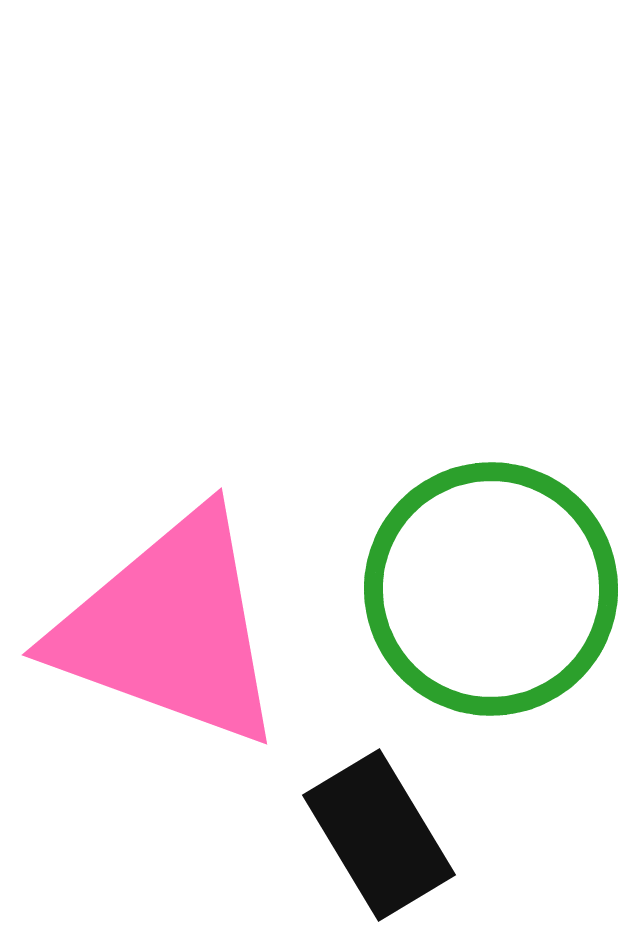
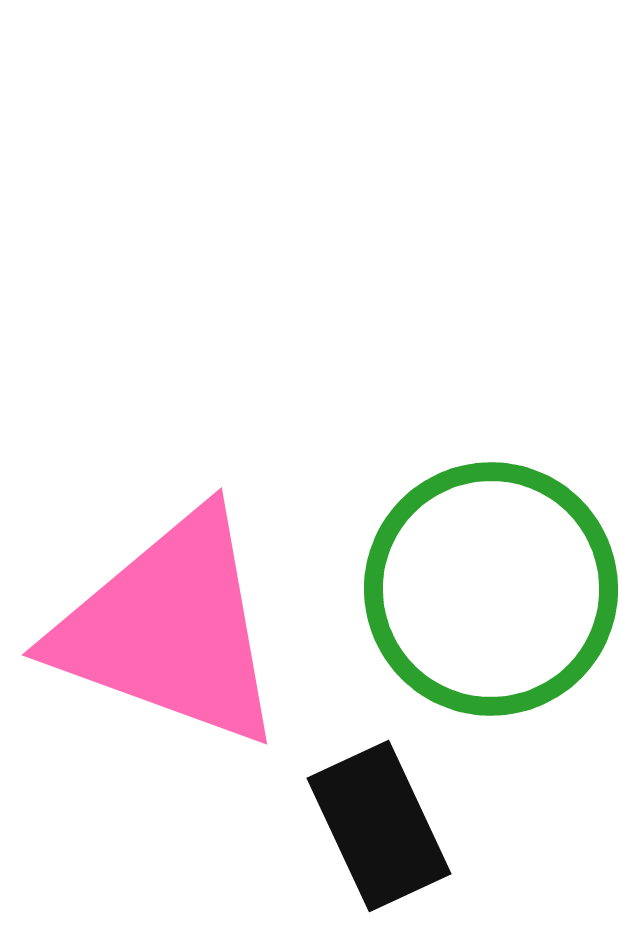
black rectangle: moved 9 px up; rotated 6 degrees clockwise
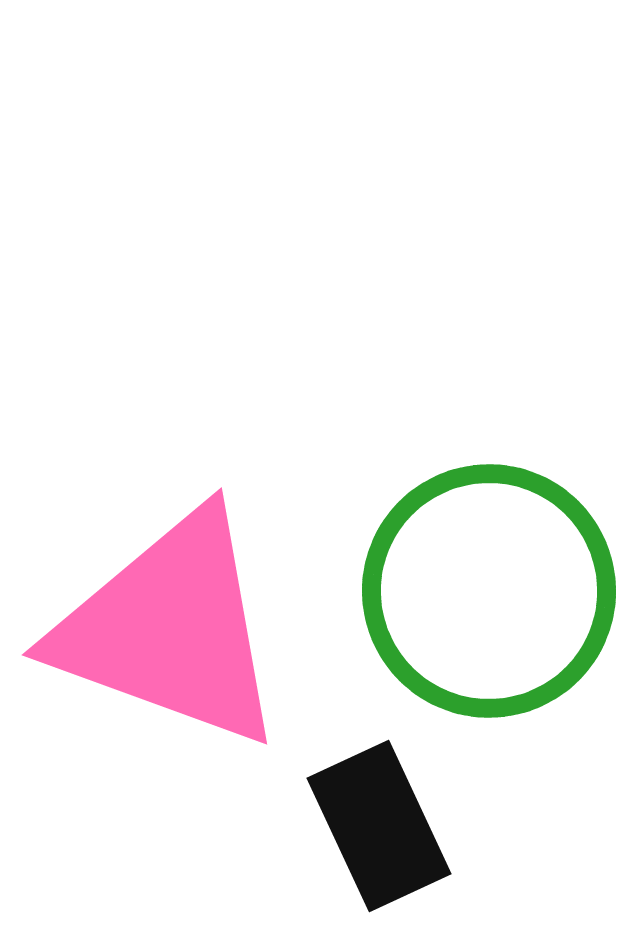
green circle: moved 2 px left, 2 px down
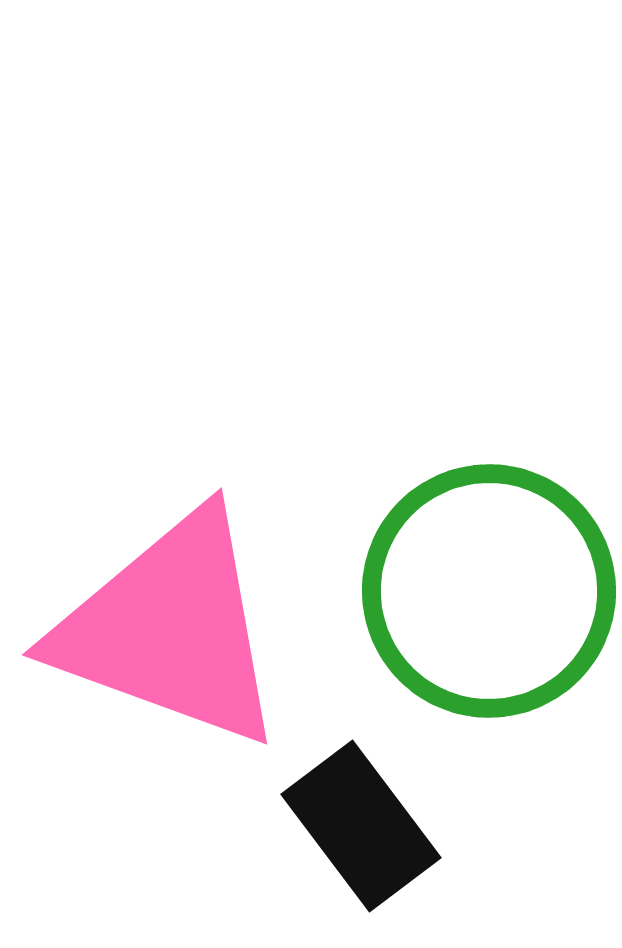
black rectangle: moved 18 px left; rotated 12 degrees counterclockwise
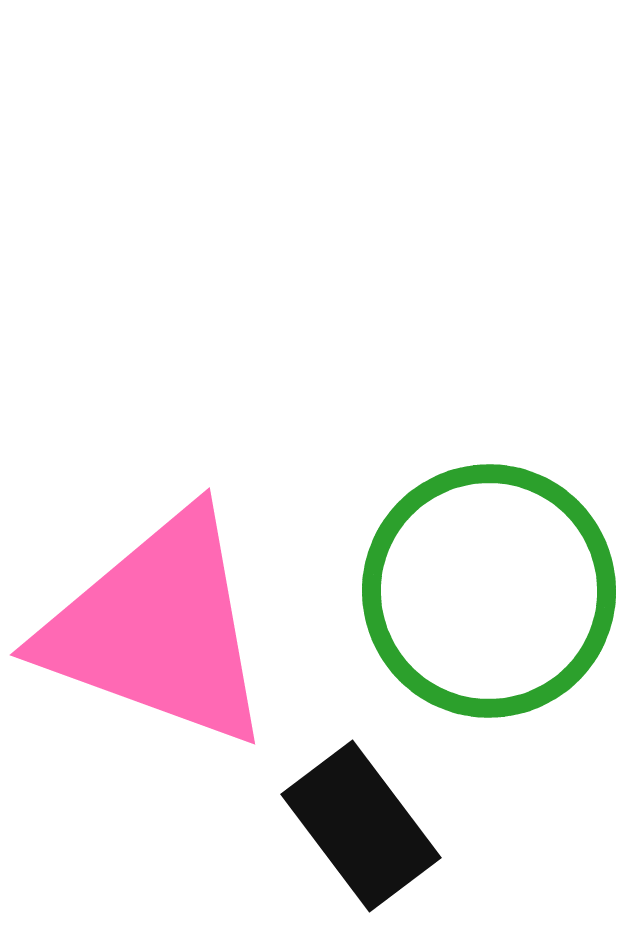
pink triangle: moved 12 px left
